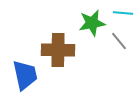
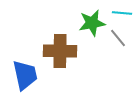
cyan line: moved 1 px left
gray line: moved 1 px left, 3 px up
brown cross: moved 2 px right, 1 px down
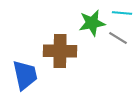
gray line: rotated 18 degrees counterclockwise
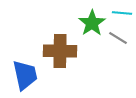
green star: rotated 24 degrees counterclockwise
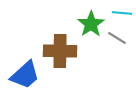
green star: moved 1 px left, 1 px down
gray line: moved 1 px left
blue trapezoid: rotated 60 degrees clockwise
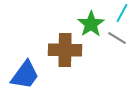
cyan line: rotated 66 degrees counterclockwise
brown cross: moved 5 px right, 1 px up
blue trapezoid: rotated 12 degrees counterclockwise
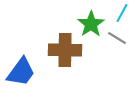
blue trapezoid: moved 4 px left, 3 px up
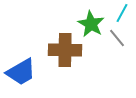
green star: rotated 8 degrees counterclockwise
gray line: rotated 18 degrees clockwise
blue trapezoid: rotated 24 degrees clockwise
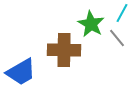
brown cross: moved 1 px left
